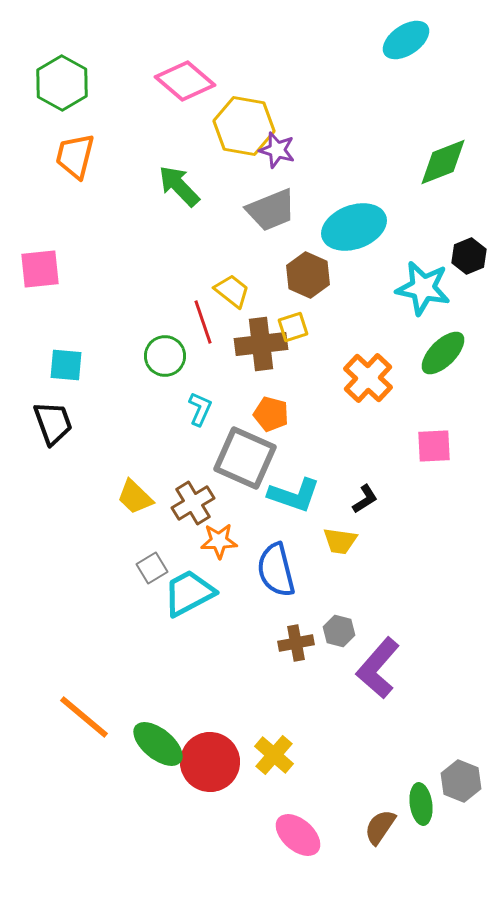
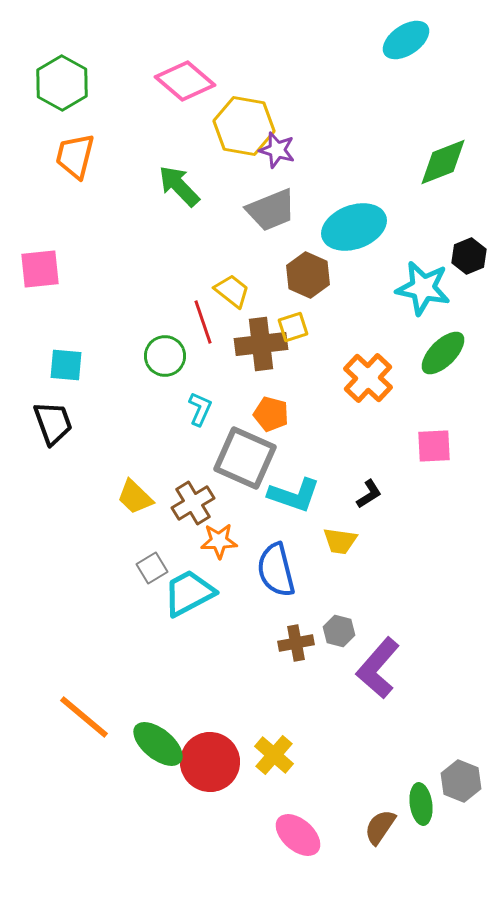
black L-shape at (365, 499): moved 4 px right, 5 px up
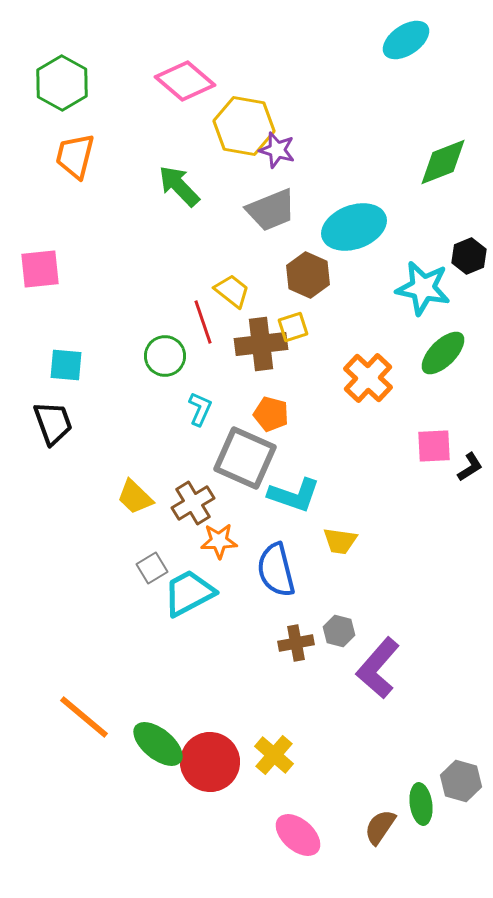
black L-shape at (369, 494): moved 101 px right, 27 px up
gray hexagon at (461, 781): rotated 6 degrees counterclockwise
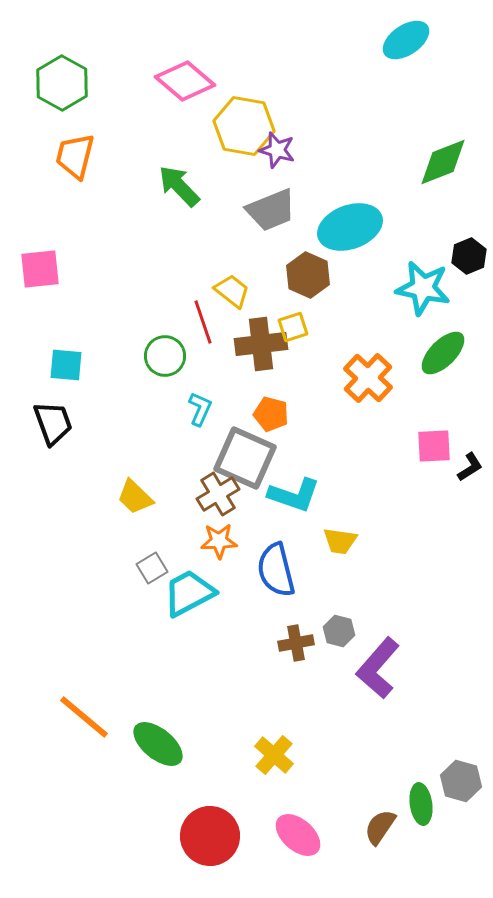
cyan ellipse at (354, 227): moved 4 px left
brown cross at (193, 503): moved 25 px right, 9 px up
red circle at (210, 762): moved 74 px down
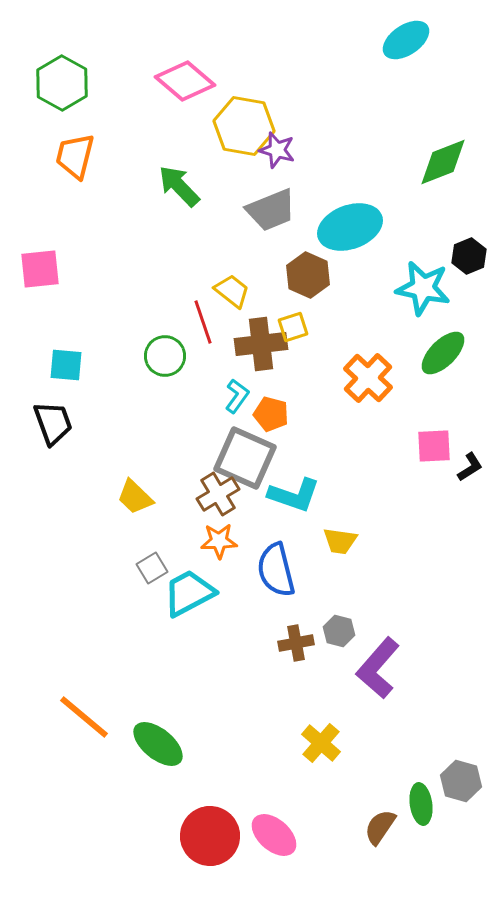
cyan L-shape at (200, 409): moved 37 px right, 13 px up; rotated 12 degrees clockwise
yellow cross at (274, 755): moved 47 px right, 12 px up
pink ellipse at (298, 835): moved 24 px left
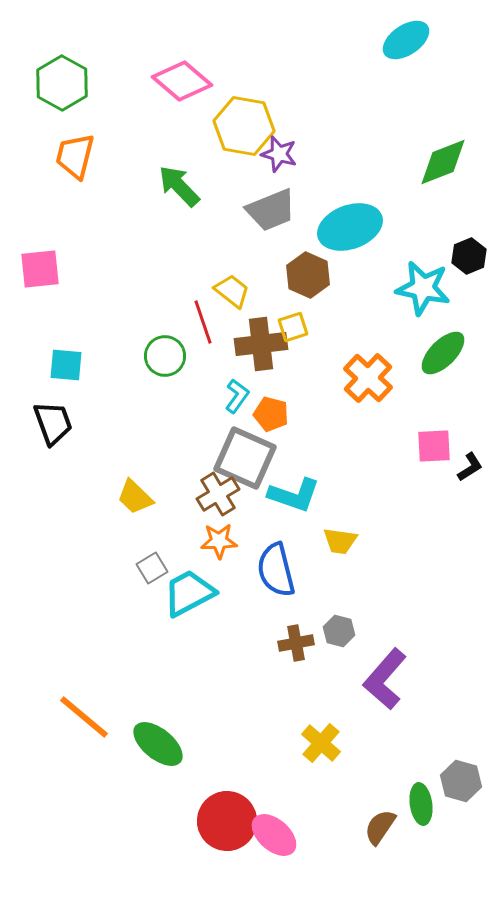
pink diamond at (185, 81): moved 3 px left
purple star at (277, 150): moved 2 px right, 4 px down
purple L-shape at (378, 668): moved 7 px right, 11 px down
red circle at (210, 836): moved 17 px right, 15 px up
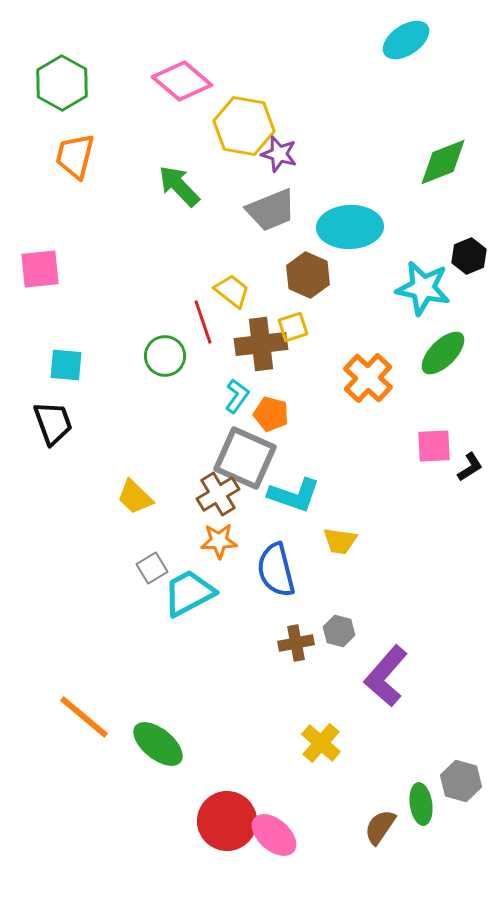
cyan ellipse at (350, 227): rotated 18 degrees clockwise
purple L-shape at (385, 679): moved 1 px right, 3 px up
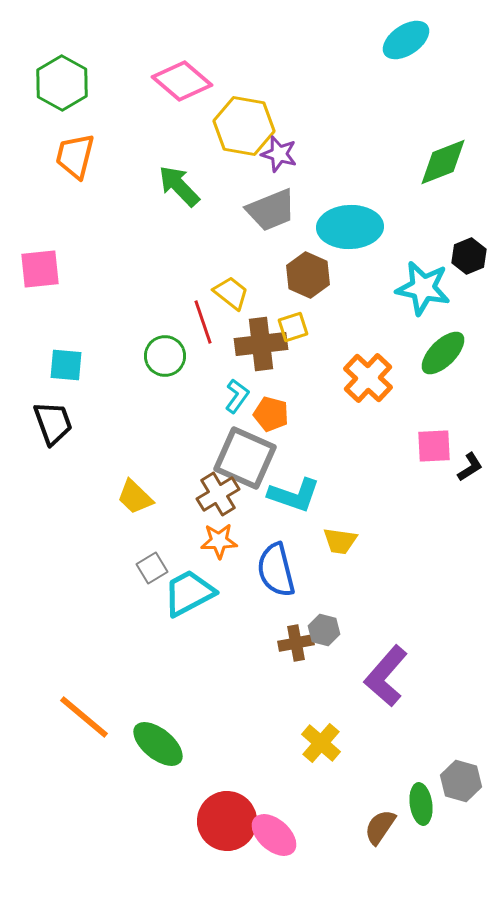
yellow trapezoid at (232, 291): moved 1 px left, 2 px down
gray hexagon at (339, 631): moved 15 px left, 1 px up
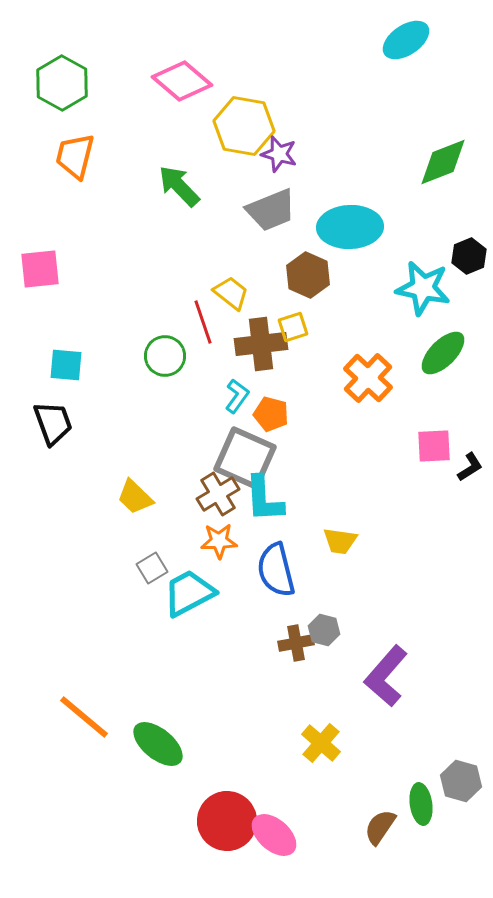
cyan L-shape at (294, 495): moved 30 px left, 4 px down; rotated 68 degrees clockwise
